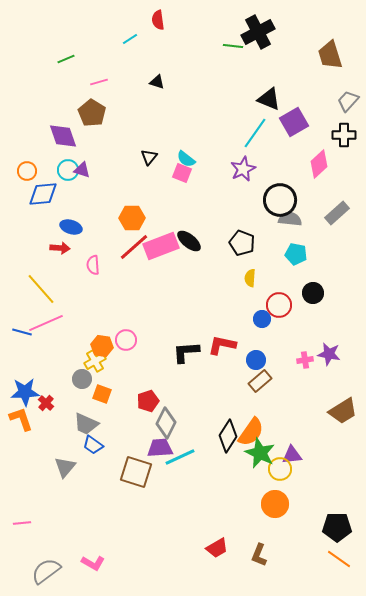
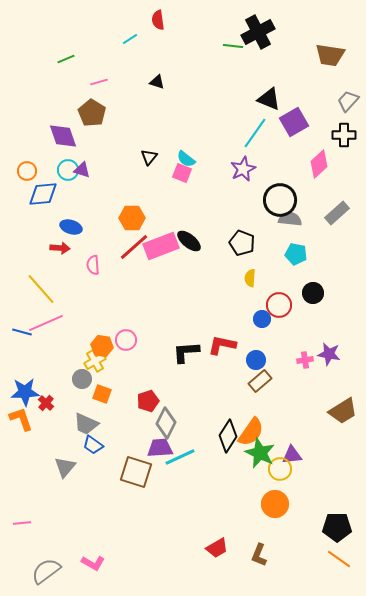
brown trapezoid at (330, 55): rotated 64 degrees counterclockwise
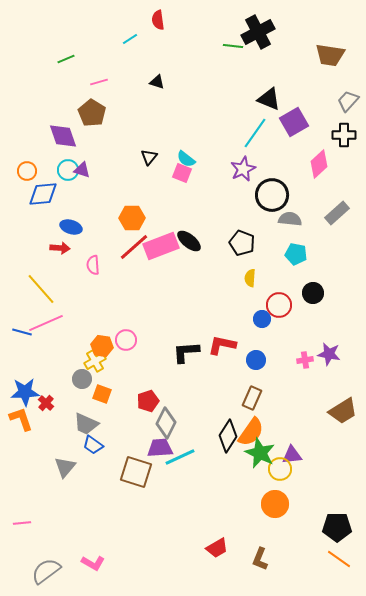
black circle at (280, 200): moved 8 px left, 5 px up
brown rectangle at (260, 381): moved 8 px left, 17 px down; rotated 25 degrees counterclockwise
brown L-shape at (259, 555): moved 1 px right, 4 px down
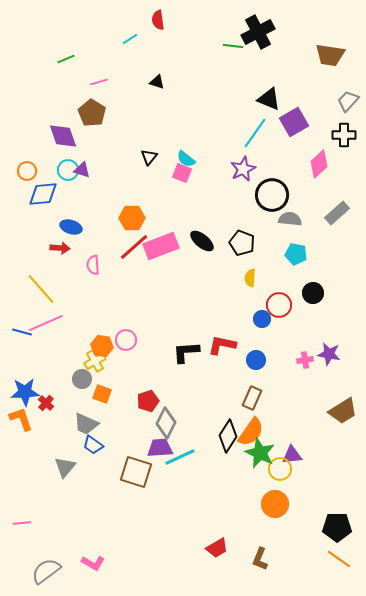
black ellipse at (189, 241): moved 13 px right
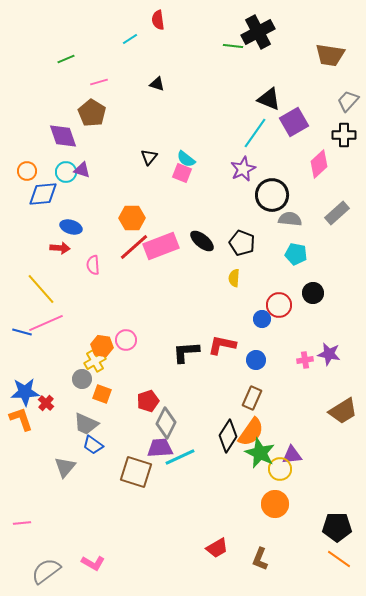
black triangle at (157, 82): moved 2 px down
cyan circle at (68, 170): moved 2 px left, 2 px down
yellow semicircle at (250, 278): moved 16 px left
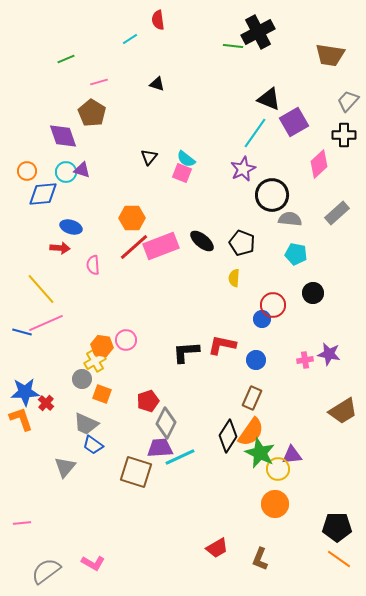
red circle at (279, 305): moved 6 px left
yellow circle at (280, 469): moved 2 px left
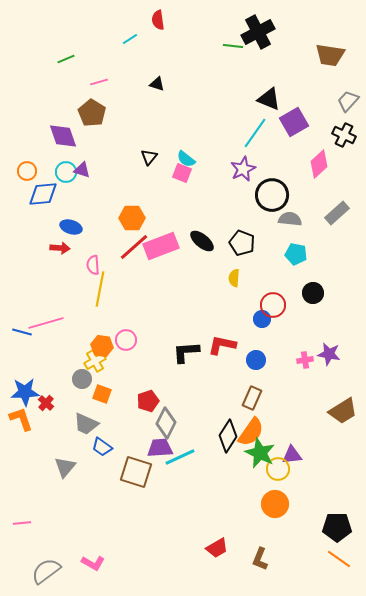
black cross at (344, 135): rotated 25 degrees clockwise
yellow line at (41, 289): moved 59 px right; rotated 52 degrees clockwise
pink line at (46, 323): rotated 8 degrees clockwise
blue trapezoid at (93, 445): moved 9 px right, 2 px down
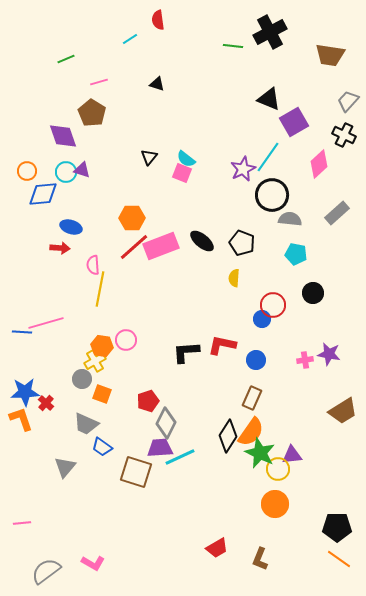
black cross at (258, 32): moved 12 px right
cyan line at (255, 133): moved 13 px right, 24 px down
blue line at (22, 332): rotated 12 degrees counterclockwise
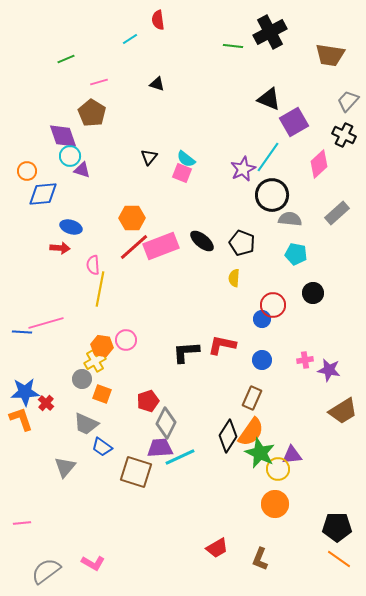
cyan circle at (66, 172): moved 4 px right, 16 px up
purple star at (329, 354): moved 16 px down
blue circle at (256, 360): moved 6 px right
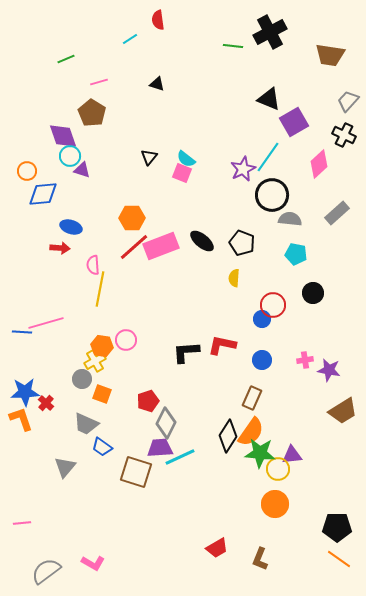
green star at (260, 453): rotated 20 degrees counterclockwise
